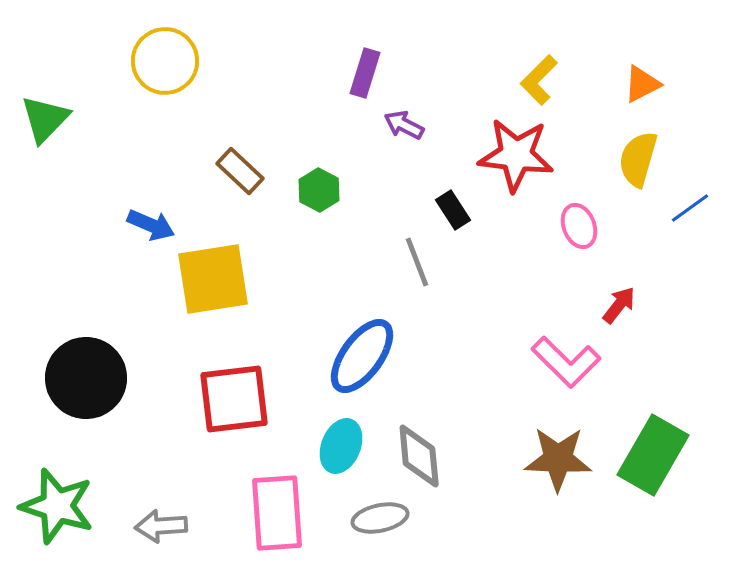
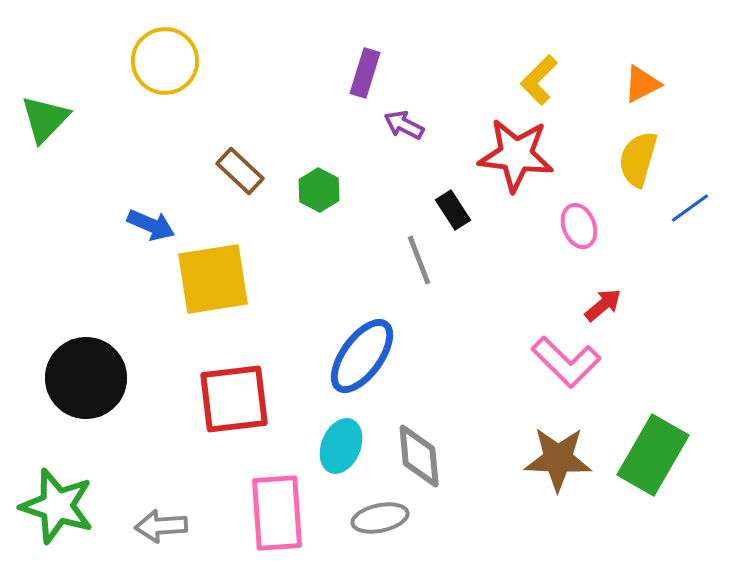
gray line: moved 2 px right, 2 px up
red arrow: moved 16 px left; rotated 12 degrees clockwise
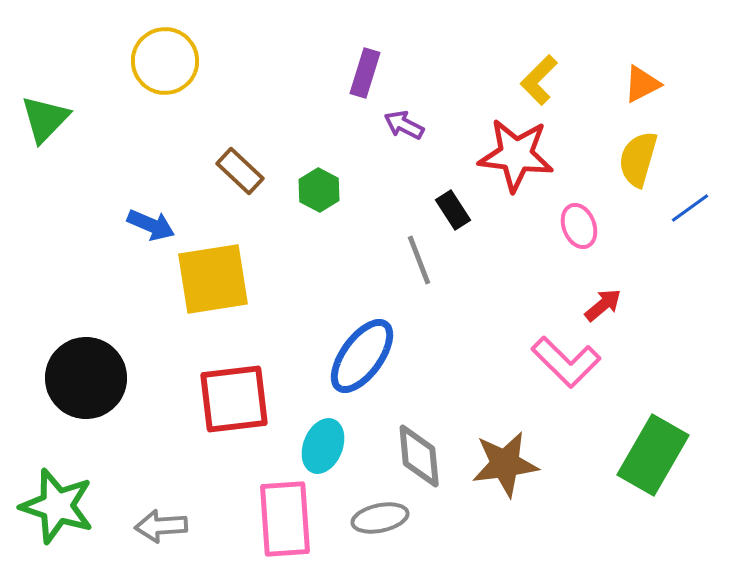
cyan ellipse: moved 18 px left
brown star: moved 53 px left, 5 px down; rotated 10 degrees counterclockwise
pink rectangle: moved 8 px right, 6 px down
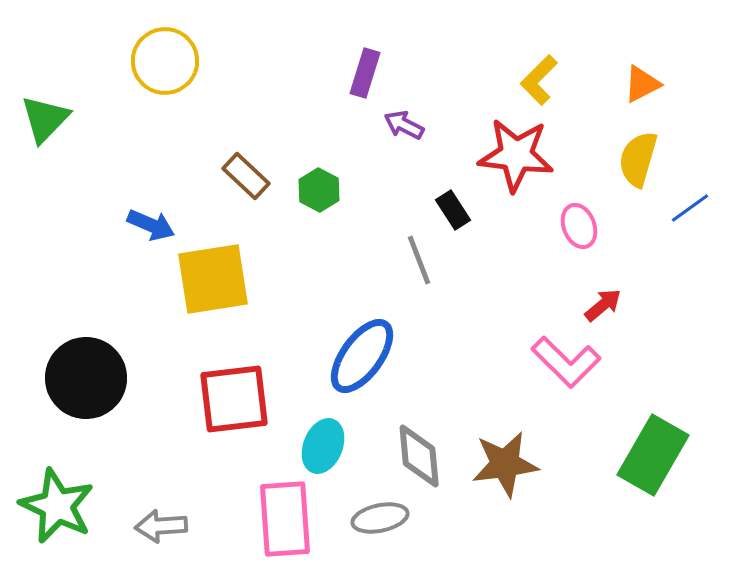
brown rectangle: moved 6 px right, 5 px down
green star: rotated 8 degrees clockwise
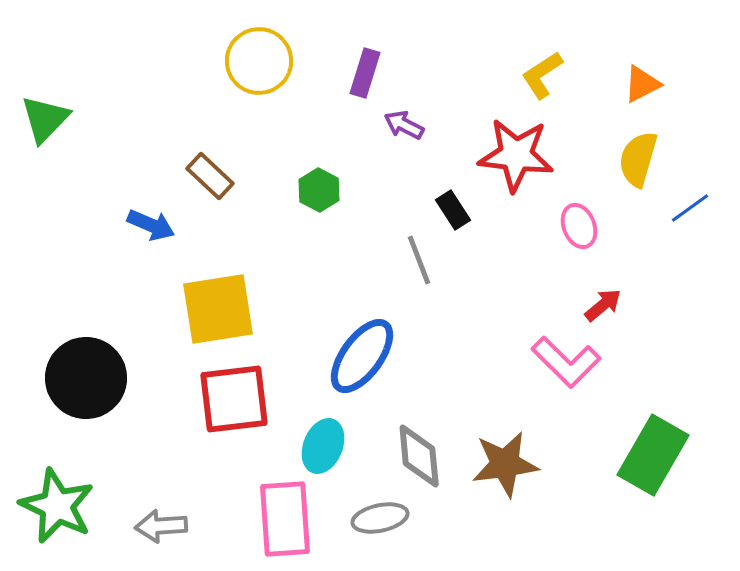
yellow circle: moved 94 px right
yellow L-shape: moved 3 px right, 5 px up; rotated 12 degrees clockwise
brown rectangle: moved 36 px left
yellow square: moved 5 px right, 30 px down
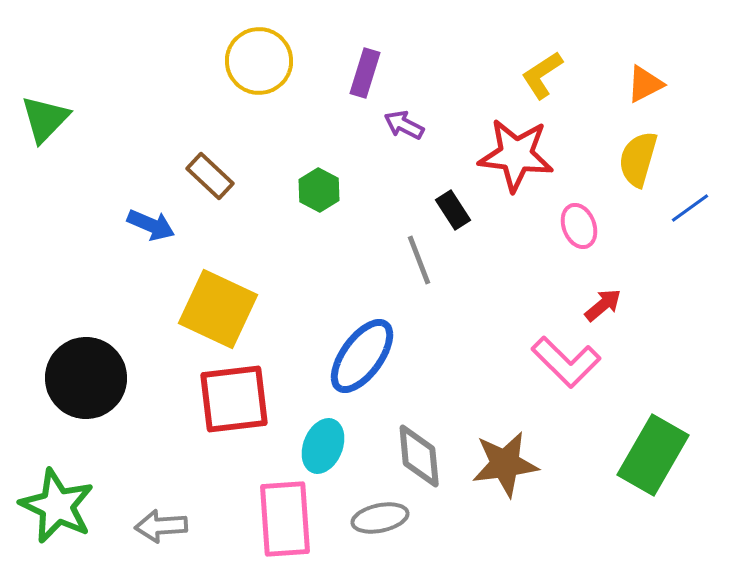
orange triangle: moved 3 px right
yellow square: rotated 34 degrees clockwise
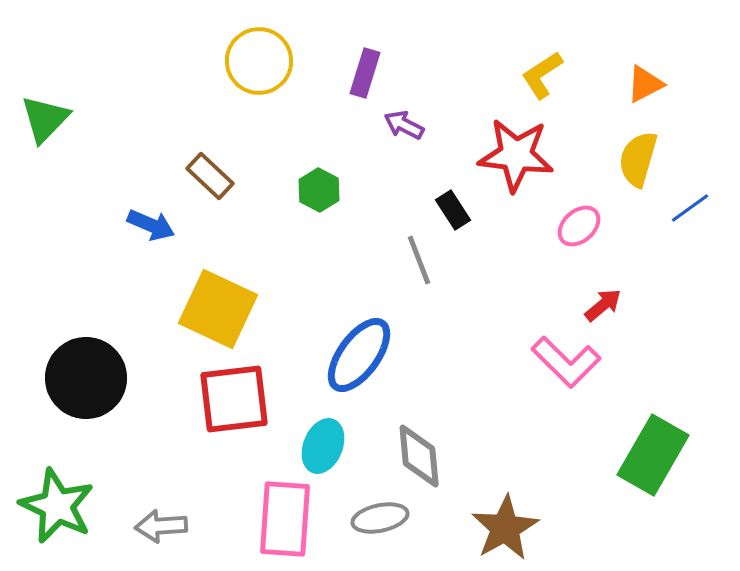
pink ellipse: rotated 69 degrees clockwise
blue ellipse: moved 3 px left, 1 px up
brown star: moved 64 px down; rotated 22 degrees counterclockwise
pink rectangle: rotated 8 degrees clockwise
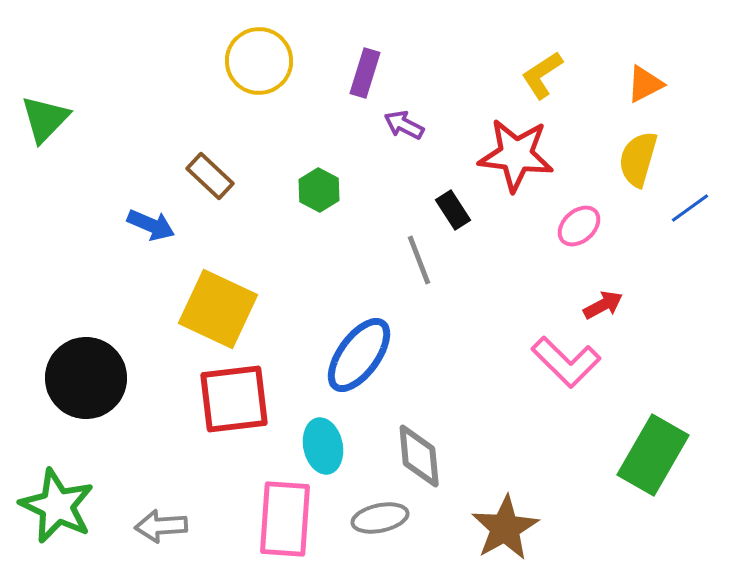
red arrow: rotated 12 degrees clockwise
cyan ellipse: rotated 34 degrees counterclockwise
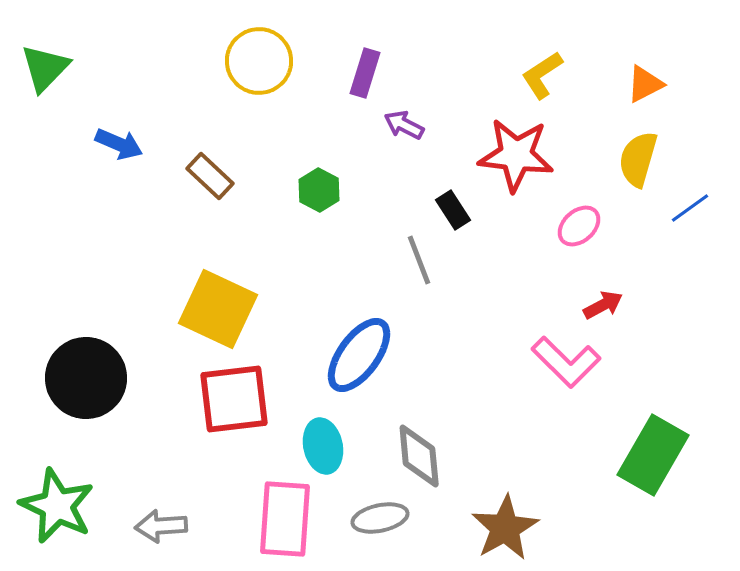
green triangle: moved 51 px up
blue arrow: moved 32 px left, 81 px up
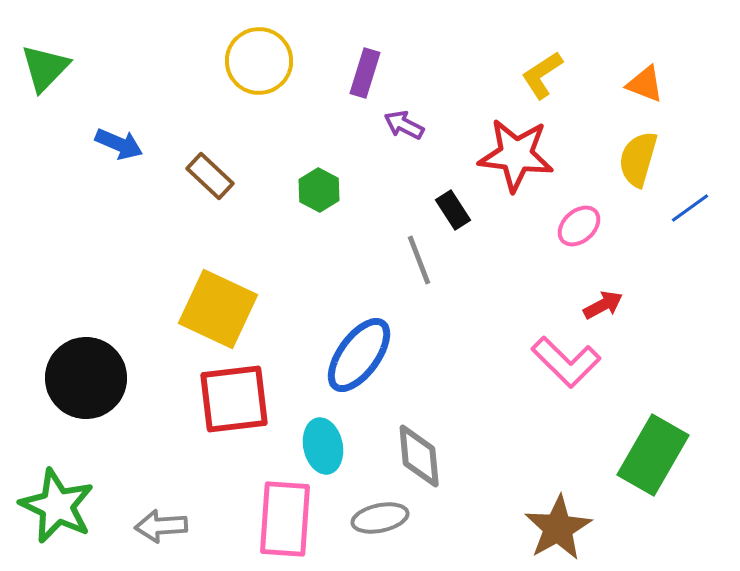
orange triangle: rotated 48 degrees clockwise
brown star: moved 53 px right
